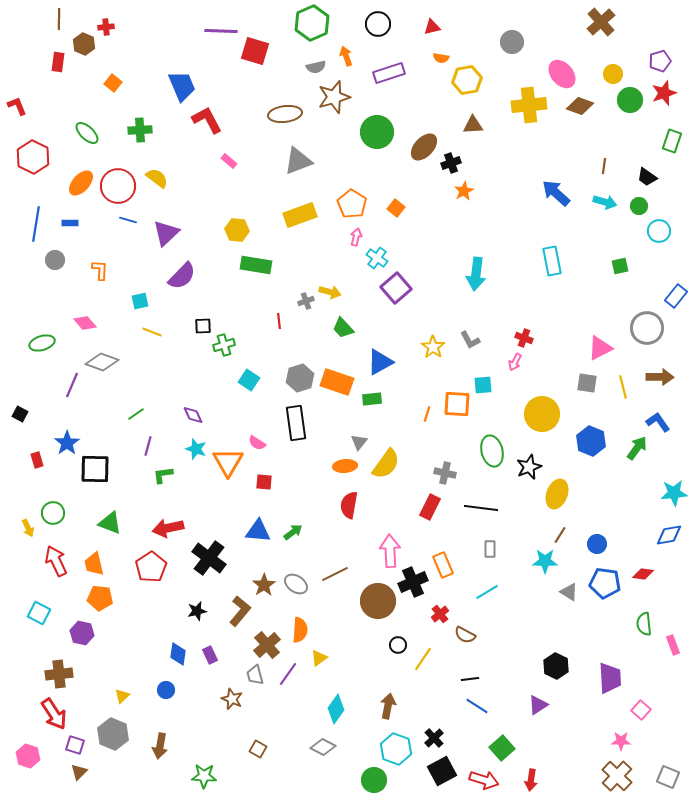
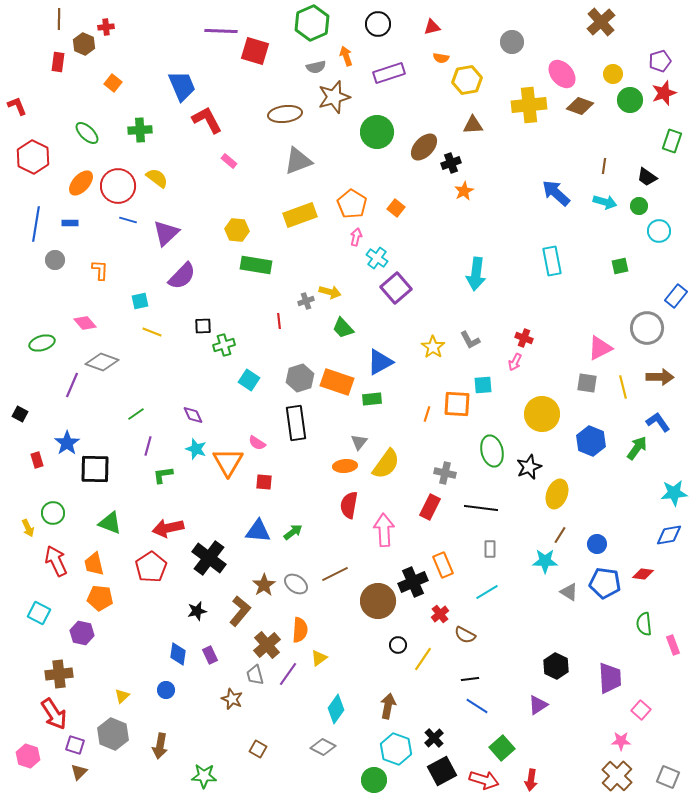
pink arrow at (390, 551): moved 6 px left, 21 px up
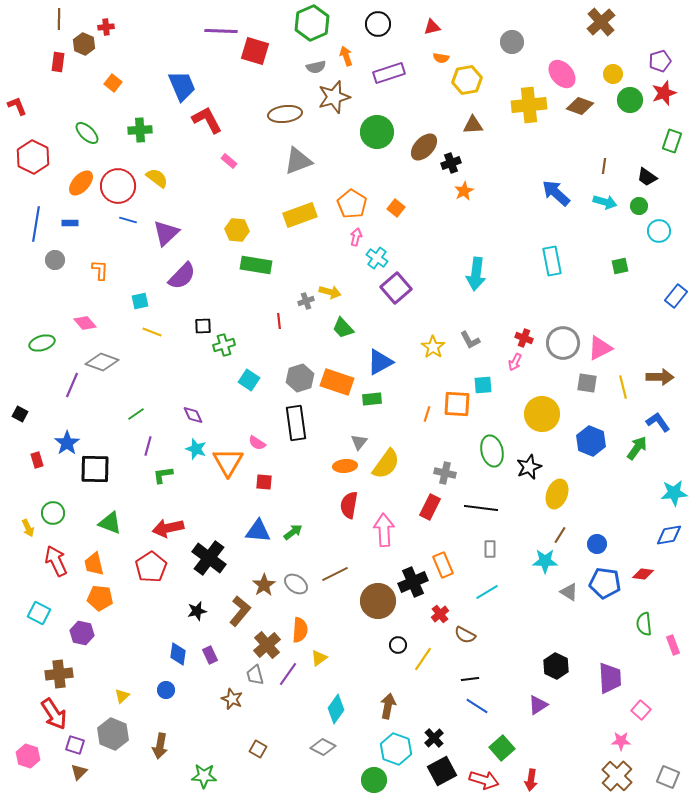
gray circle at (647, 328): moved 84 px left, 15 px down
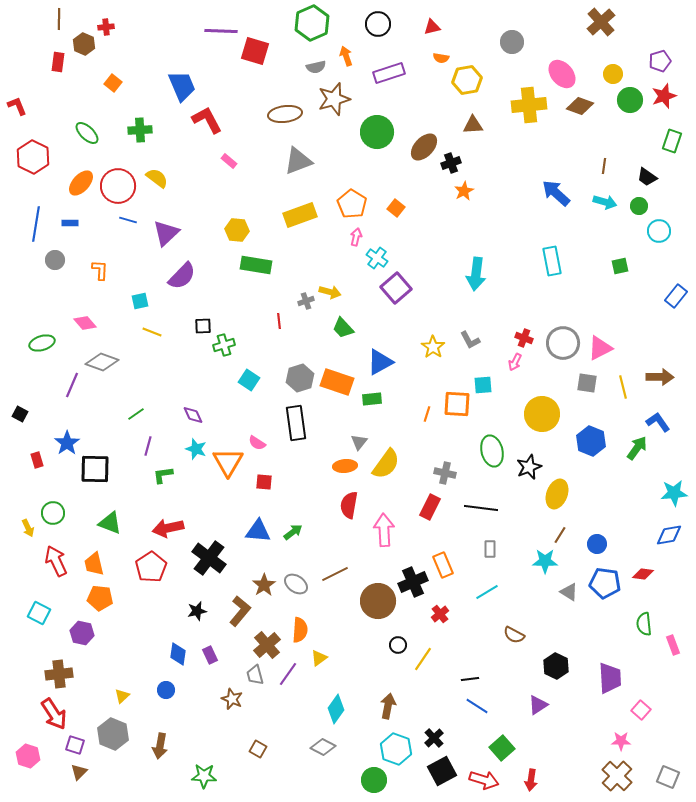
red star at (664, 93): moved 3 px down
brown star at (334, 97): moved 2 px down
brown semicircle at (465, 635): moved 49 px right
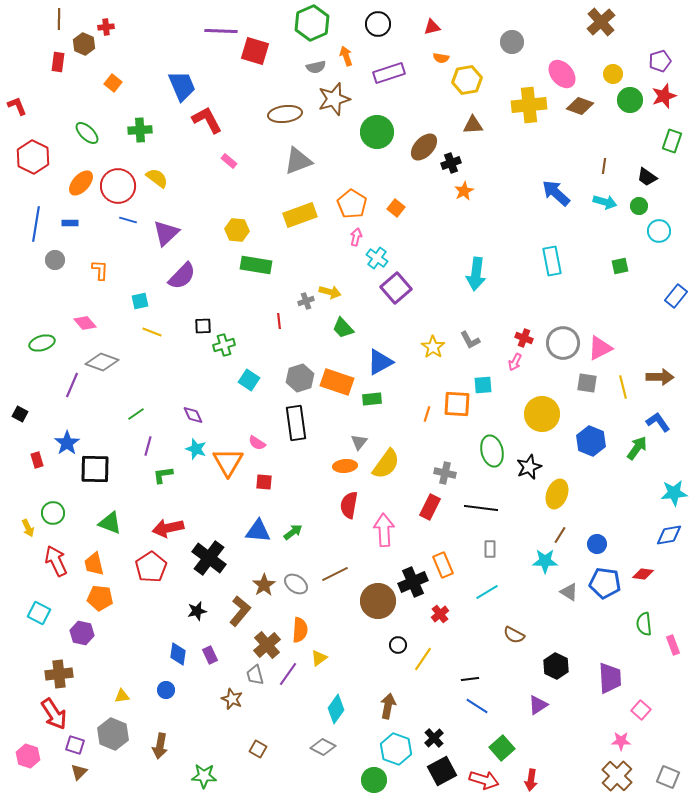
yellow triangle at (122, 696): rotated 35 degrees clockwise
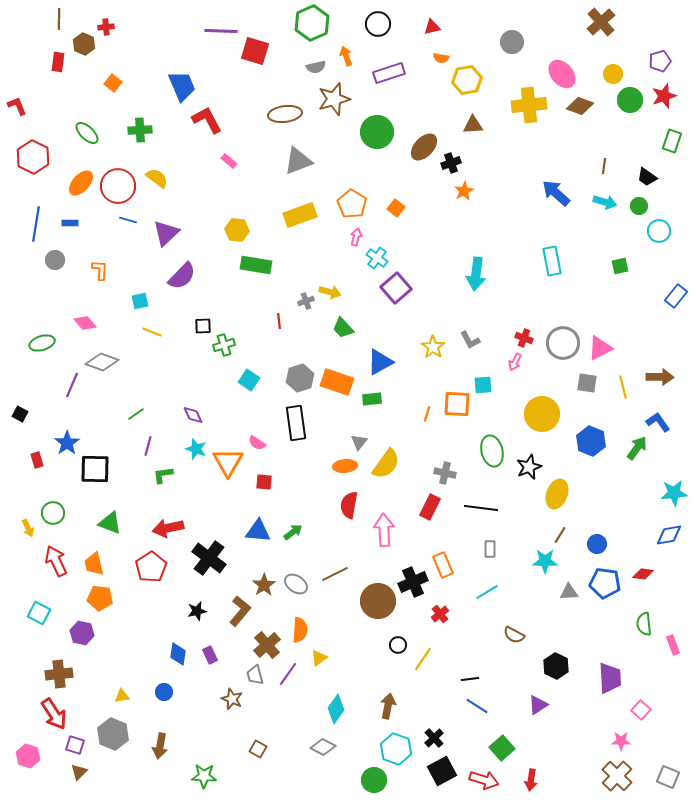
gray triangle at (569, 592): rotated 36 degrees counterclockwise
blue circle at (166, 690): moved 2 px left, 2 px down
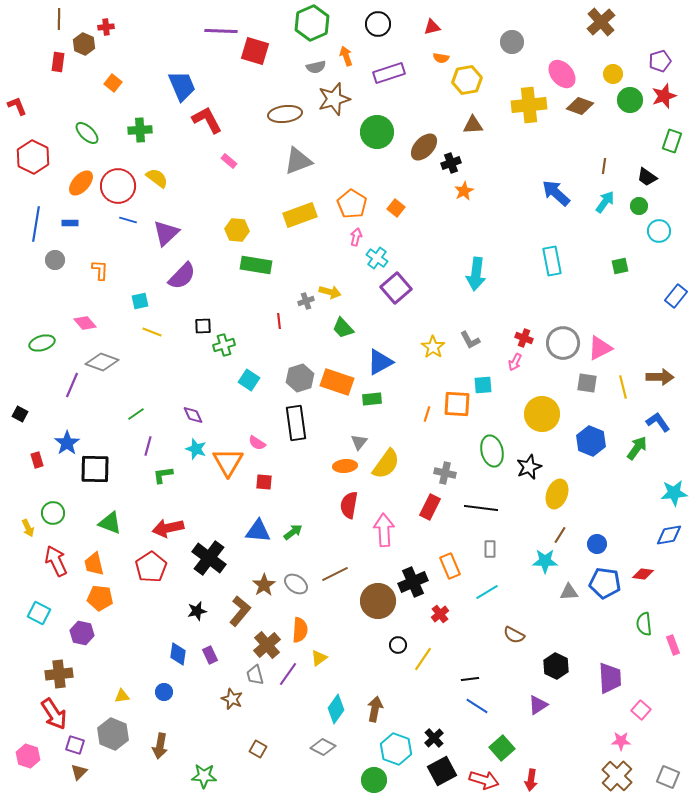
cyan arrow at (605, 202): rotated 70 degrees counterclockwise
orange rectangle at (443, 565): moved 7 px right, 1 px down
brown arrow at (388, 706): moved 13 px left, 3 px down
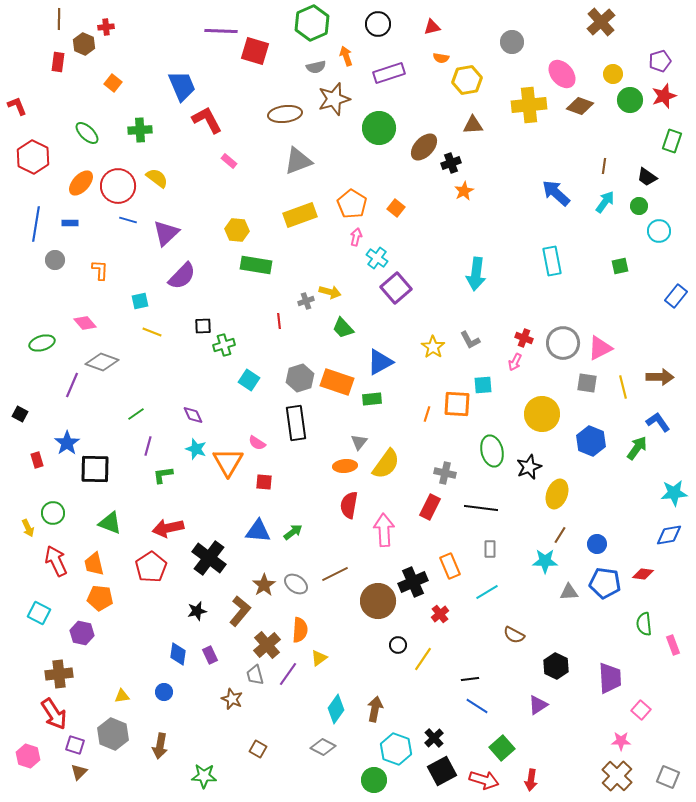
green circle at (377, 132): moved 2 px right, 4 px up
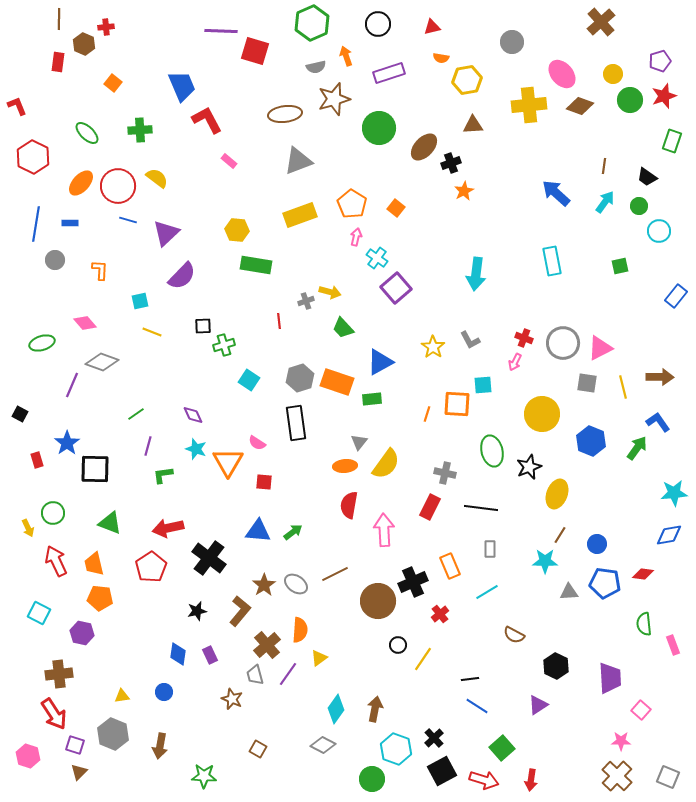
gray diamond at (323, 747): moved 2 px up
green circle at (374, 780): moved 2 px left, 1 px up
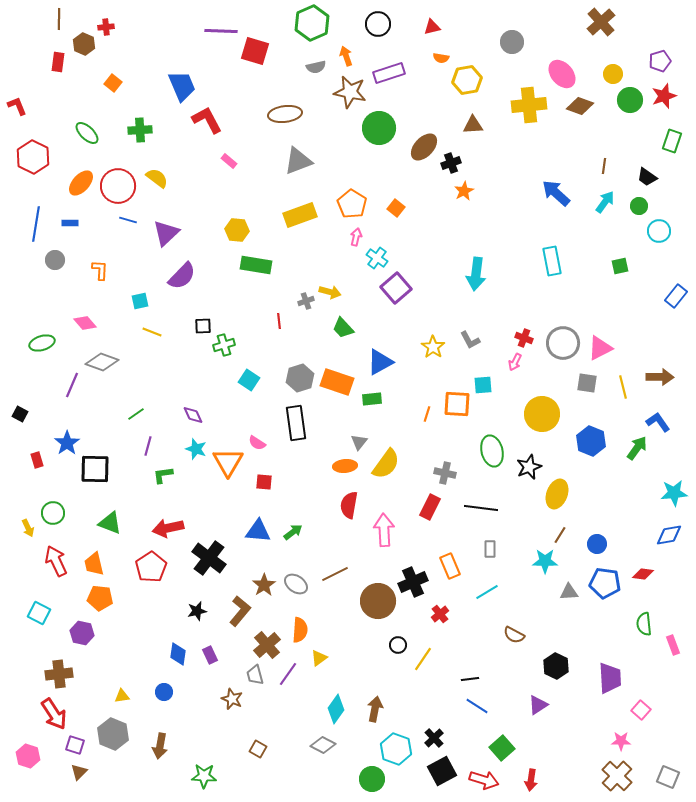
brown star at (334, 99): moved 16 px right, 7 px up; rotated 28 degrees clockwise
